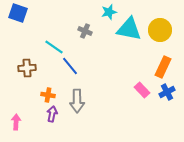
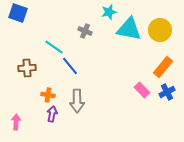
orange rectangle: rotated 15 degrees clockwise
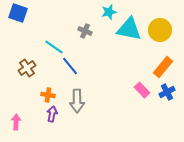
brown cross: rotated 30 degrees counterclockwise
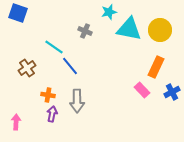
orange rectangle: moved 7 px left; rotated 15 degrees counterclockwise
blue cross: moved 5 px right
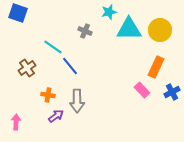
cyan triangle: rotated 12 degrees counterclockwise
cyan line: moved 1 px left
purple arrow: moved 4 px right, 2 px down; rotated 42 degrees clockwise
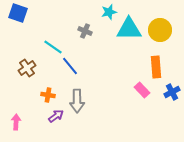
orange rectangle: rotated 30 degrees counterclockwise
